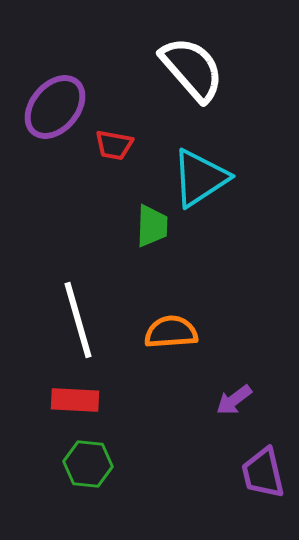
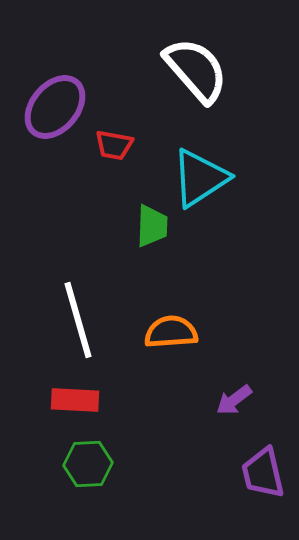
white semicircle: moved 4 px right, 1 px down
green hexagon: rotated 9 degrees counterclockwise
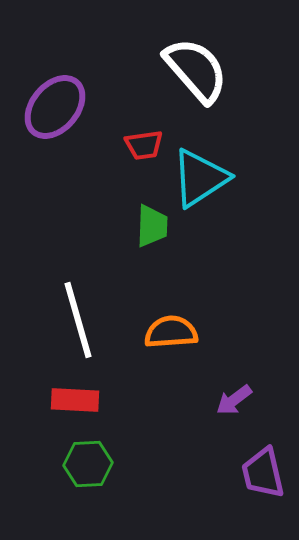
red trapezoid: moved 30 px right; rotated 18 degrees counterclockwise
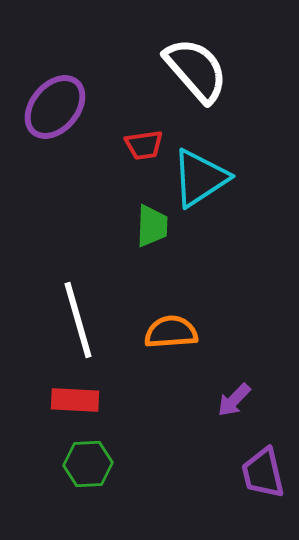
purple arrow: rotated 9 degrees counterclockwise
